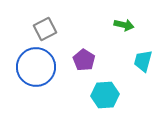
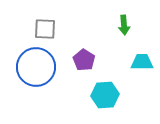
green arrow: rotated 72 degrees clockwise
gray square: rotated 30 degrees clockwise
cyan trapezoid: moved 1 px left, 1 px down; rotated 75 degrees clockwise
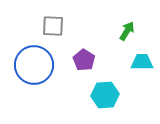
green arrow: moved 3 px right, 6 px down; rotated 144 degrees counterclockwise
gray square: moved 8 px right, 3 px up
blue circle: moved 2 px left, 2 px up
